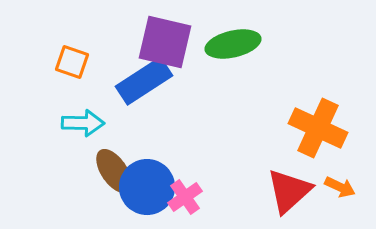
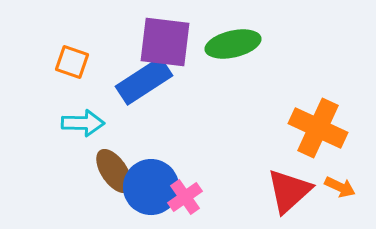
purple square: rotated 6 degrees counterclockwise
blue circle: moved 4 px right
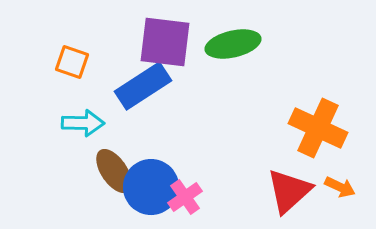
blue rectangle: moved 1 px left, 5 px down
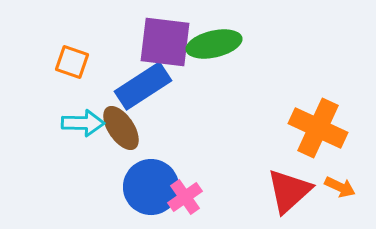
green ellipse: moved 19 px left
brown ellipse: moved 7 px right, 43 px up
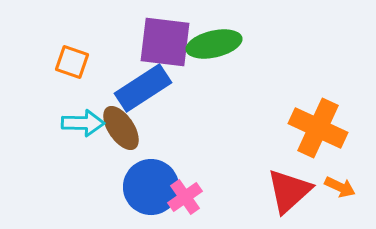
blue rectangle: moved 2 px down
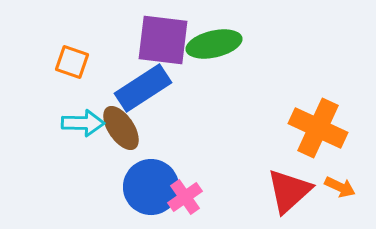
purple square: moved 2 px left, 2 px up
